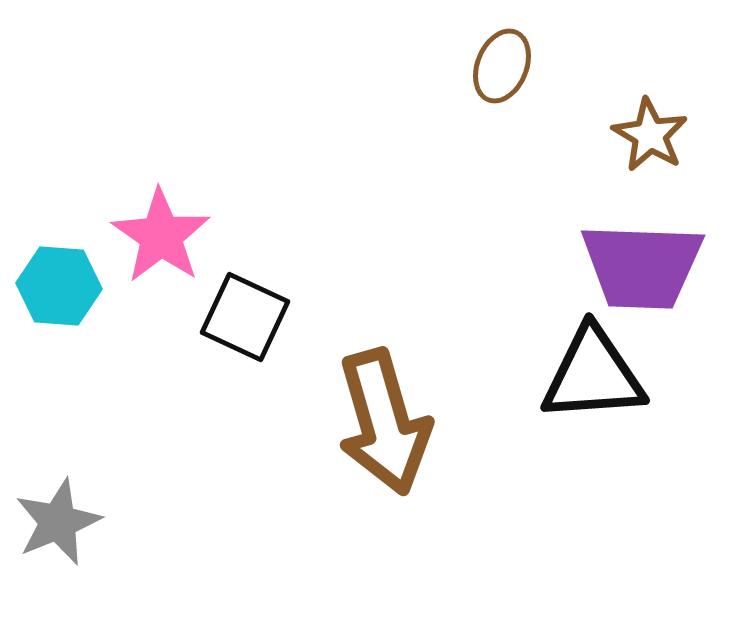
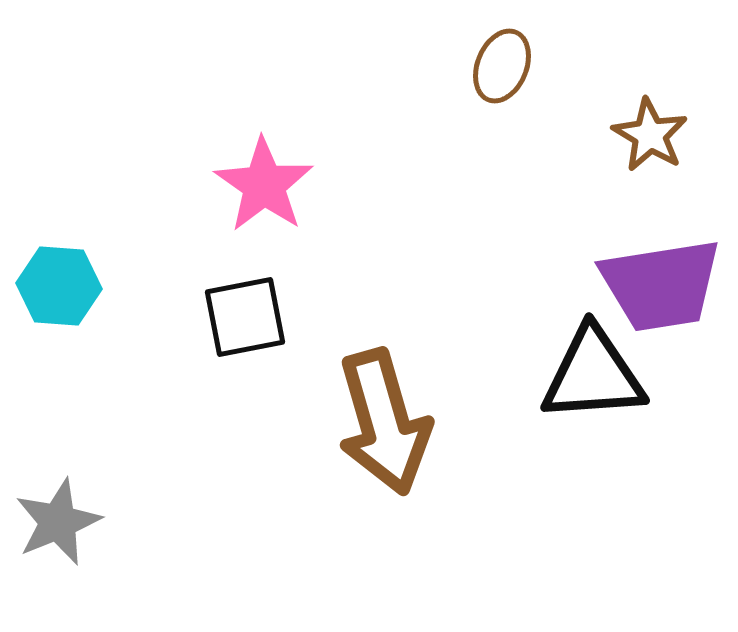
pink star: moved 103 px right, 51 px up
purple trapezoid: moved 19 px right, 19 px down; rotated 11 degrees counterclockwise
black square: rotated 36 degrees counterclockwise
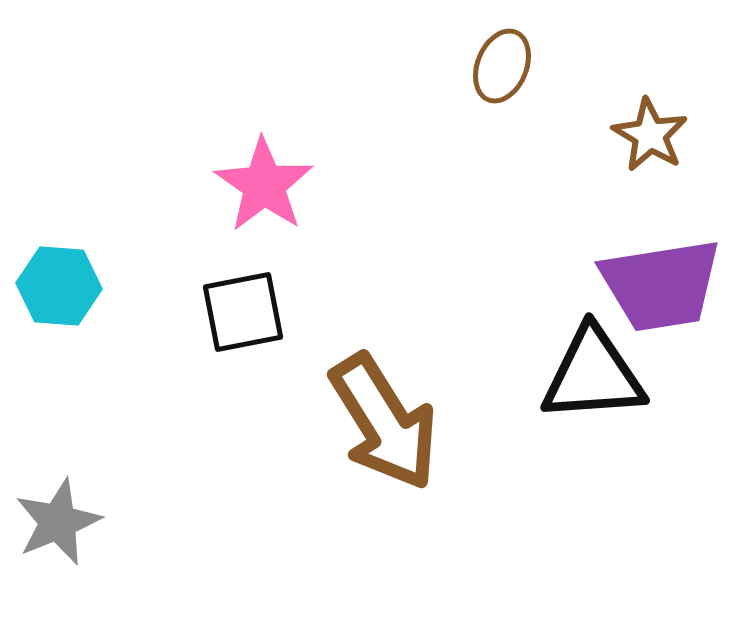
black square: moved 2 px left, 5 px up
brown arrow: rotated 16 degrees counterclockwise
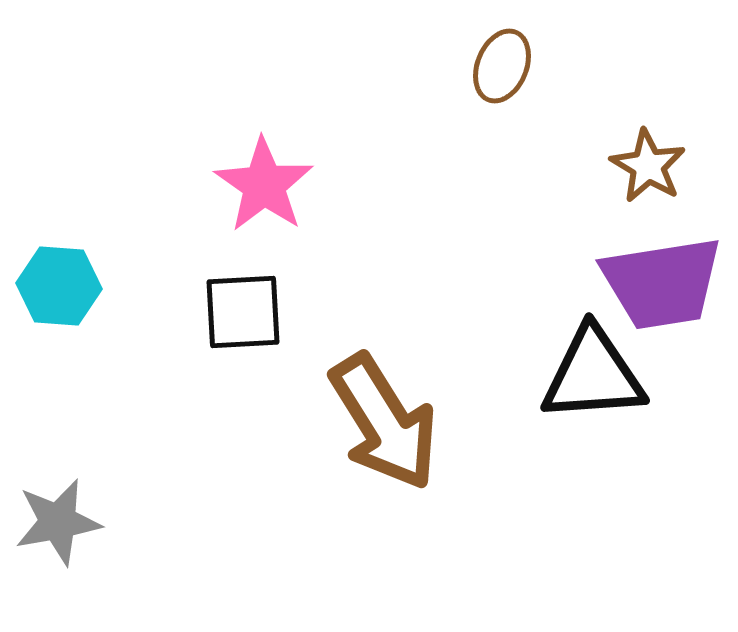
brown star: moved 2 px left, 31 px down
purple trapezoid: moved 1 px right, 2 px up
black square: rotated 8 degrees clockwise
gray star: rotated 12 degrees clockwise
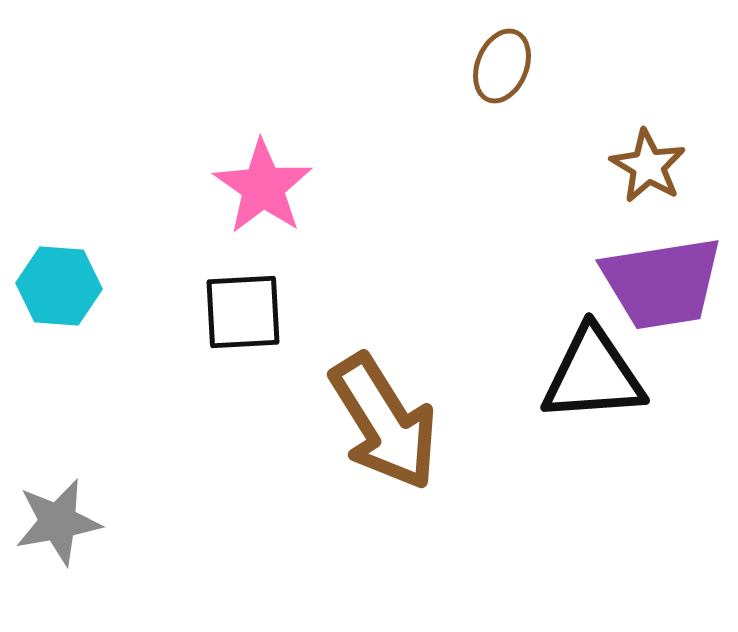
pink star: moved 1 px left, 2 px down
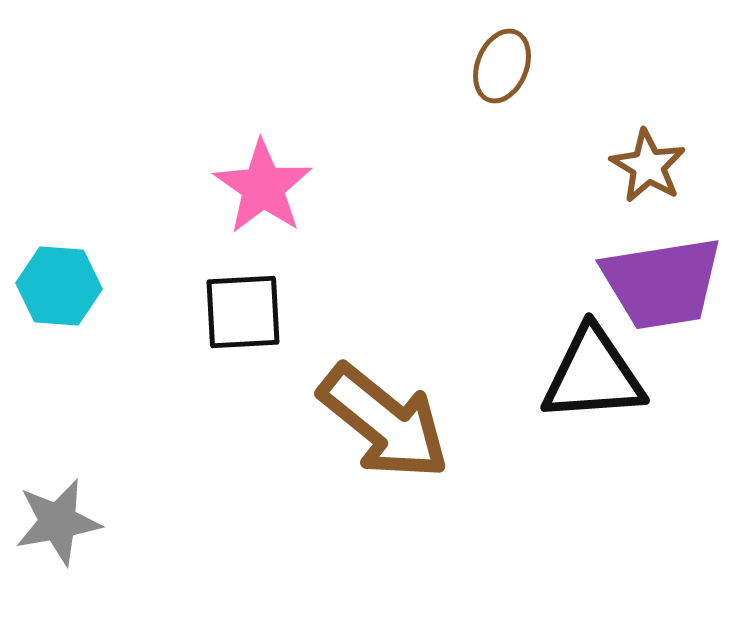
brown arrow: rotated 19 degrees counterclockwise
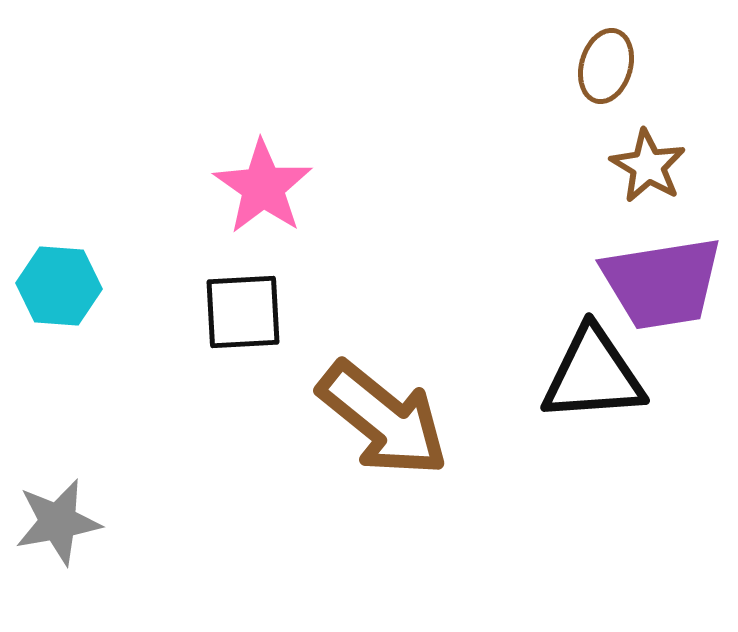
brown ellipse: moved 104 px right; rotated 6 degrees counterclockwise
brown arrow: moved 1 px left, 3 px up
